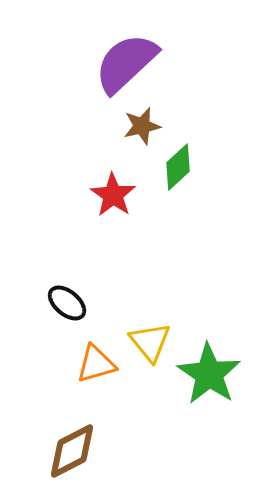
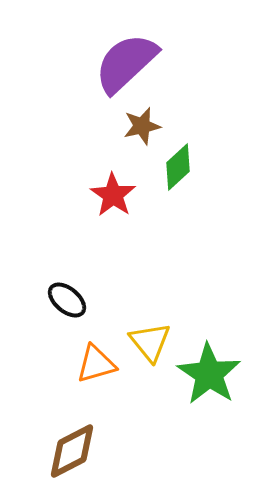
black ellipse: moved 3 px up
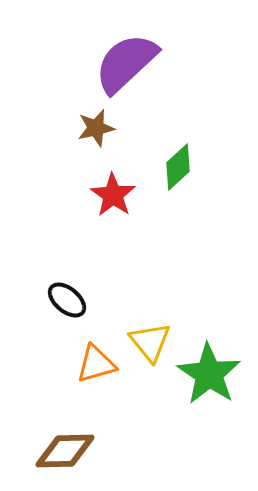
brown star: moved 46 px left, 2 px down
brown diamond: moved 7 px left; rotated 26 degrees clockwise
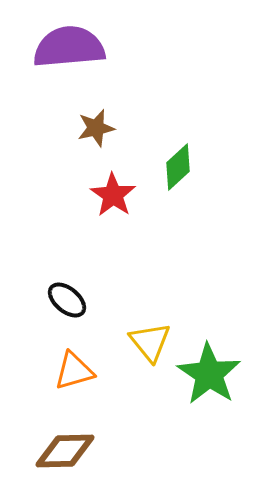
purple semicircle: moved 57 px left, 16 px up; rotated 38 degrees clockwise
orange triangle: moved 22 px left, 7 px down
